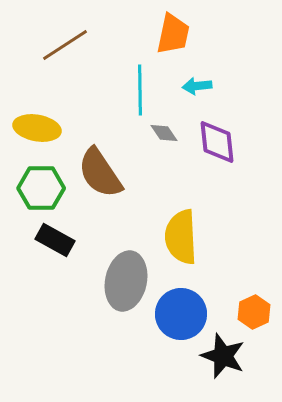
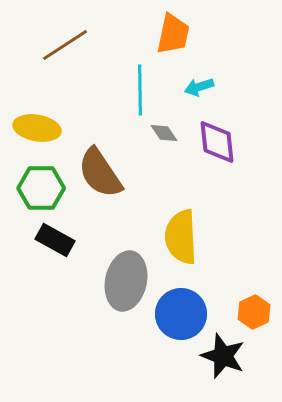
cyan arrow: moved 2 px right, 1 px down; rotated 12 degrees counterclockwise
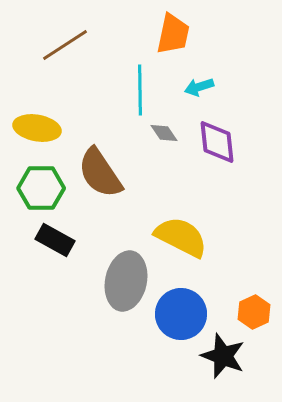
yellow semicircle: rotated 120 degrees clockwise
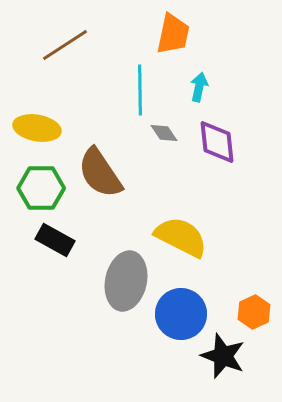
cyan arrow: rotated 120 degrees clockwise
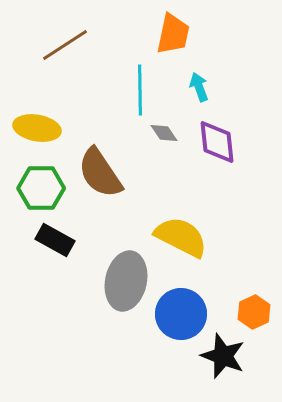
cyan arrow: rotated 32 degrees counterclockwise
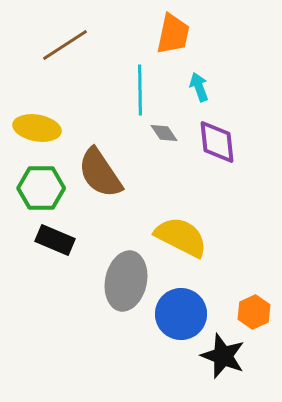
black rectangle: rotated 6 degrees counterclockwise
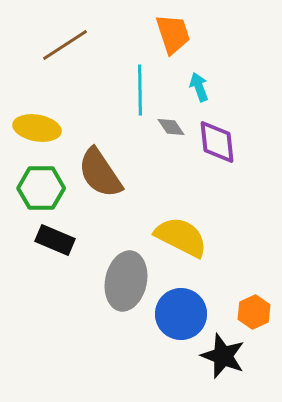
orange trapezoid: rotated 30 degrees counterclockwise
gray diamond: moved 7 px right, 6 px up
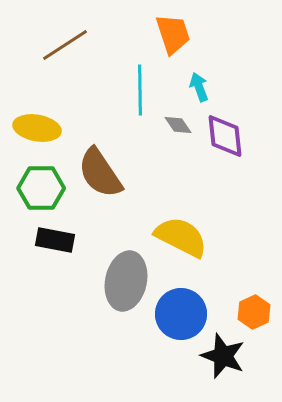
gray diamond: moved 7 px right, 2 px up
purple diamond: moved 8 px right, 6 px up
black rectangle: rotated 12 degrees counterclockwise
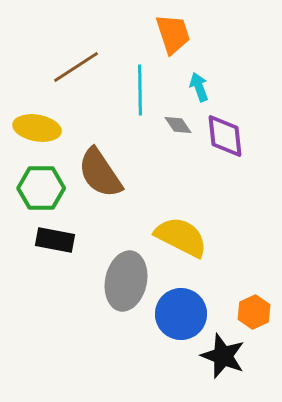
brown line: moved 11 px right, 22 px down
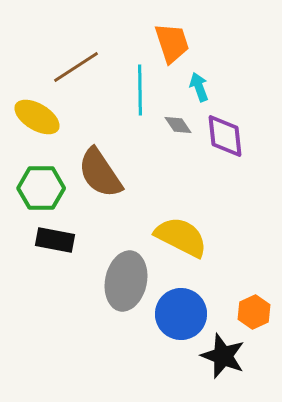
orange trapezoid: moved 1 px left, 9 px down
yellow ellipse: moved 11 px up; rotated 21 degrees clockwise
